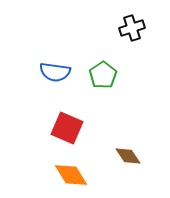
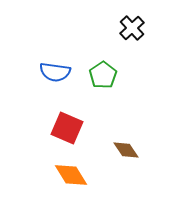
black cross: rotated 25 degrees counterclockwise
brown diamond: moved 2 px left, 6 px up
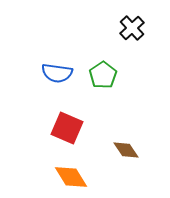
blue semicircle: moved 2 px right, 1 px down
orange diamond: moved 2 px down
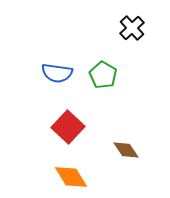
green pentagon: rotated 8 degrees counterclockwise
red square: moved 1 px right, 1 px up; rotated 20 degrees clockwise
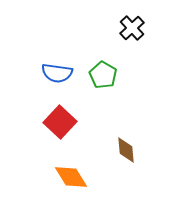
red square: moved 8 px left, 5 px up
brown diamond: rotated 28 degrees clockwise
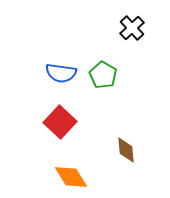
blue semicircle: moved 4 px right
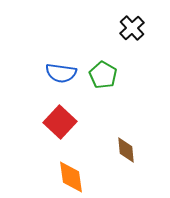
orange diamond: rotated 24 degrees clockwise
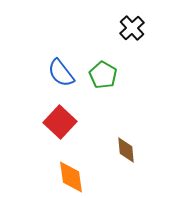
blue semicircle: rotated 44 degrees clockwise
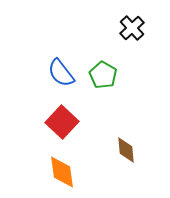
red square: moved 2 px right
orange diamond: moved 9 px left, 5 px up
